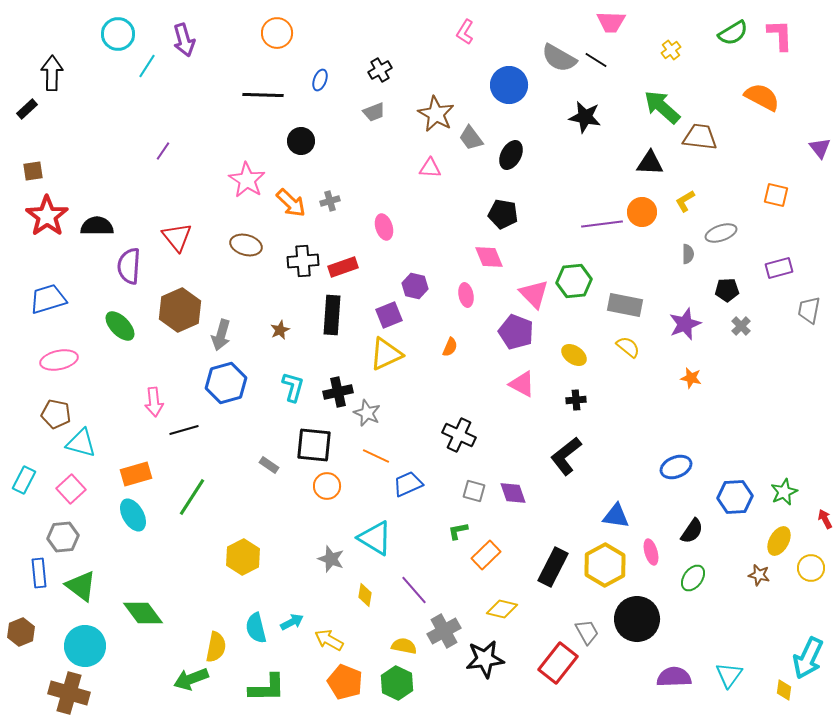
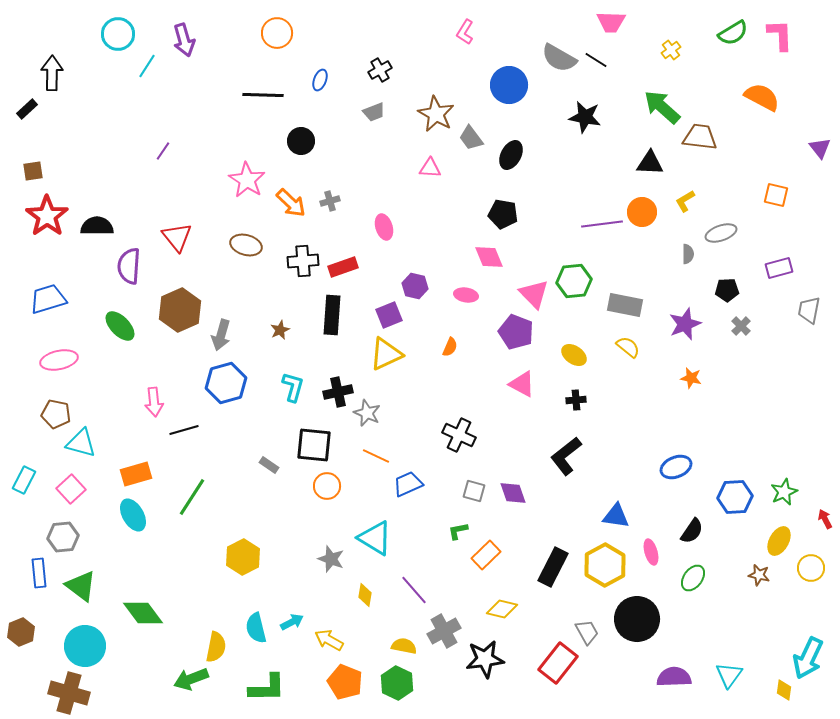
pink ellipse at (466, 295): rotated 70 degrees counterclockwise
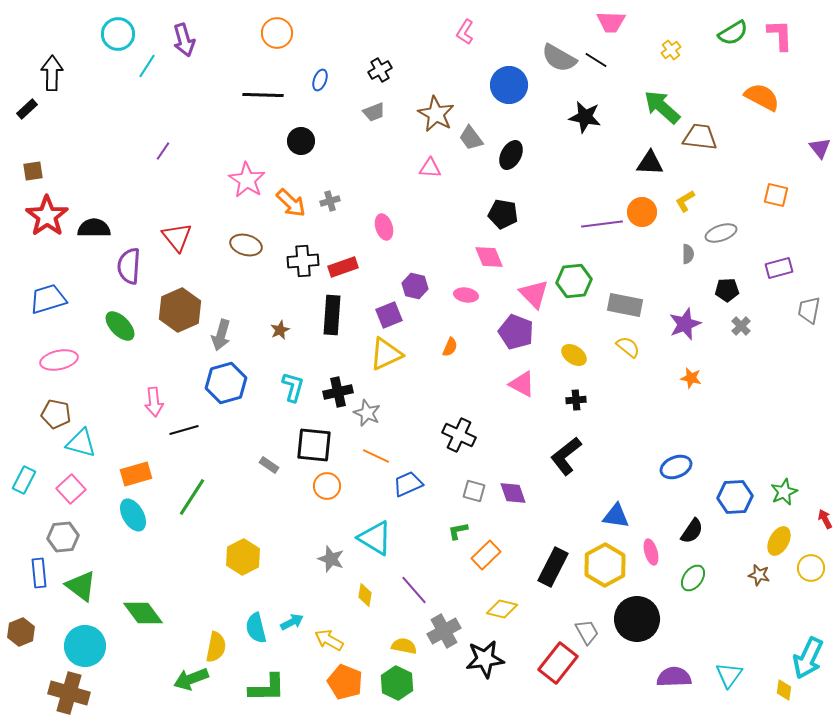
black semicircle at (97, 226): moved 3 px left, 2 px down
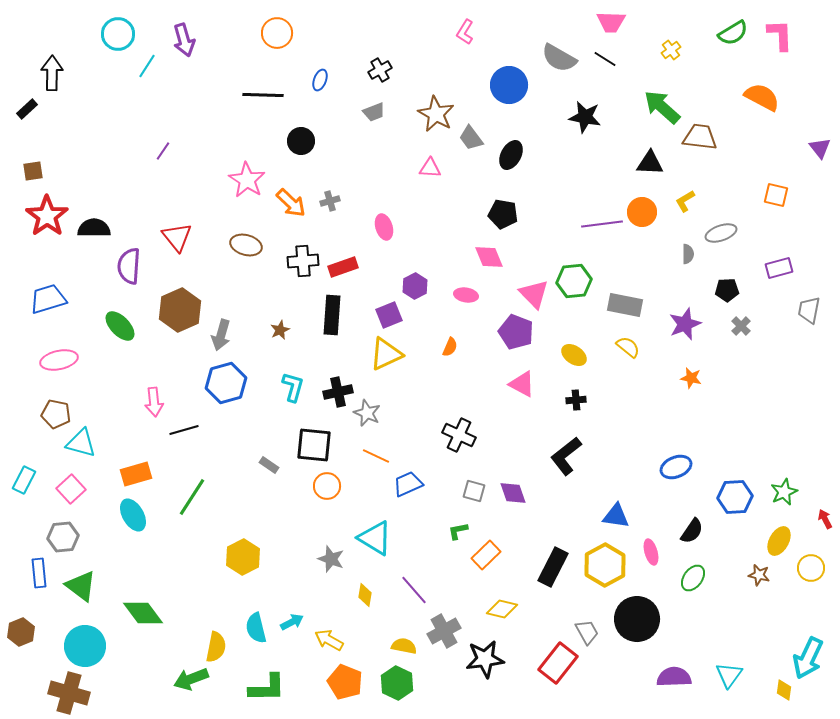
black line at (596, 60): moved 9 px right, 1 px up
purple hexagon at (415, 286): rotated 20 degrees clockwise
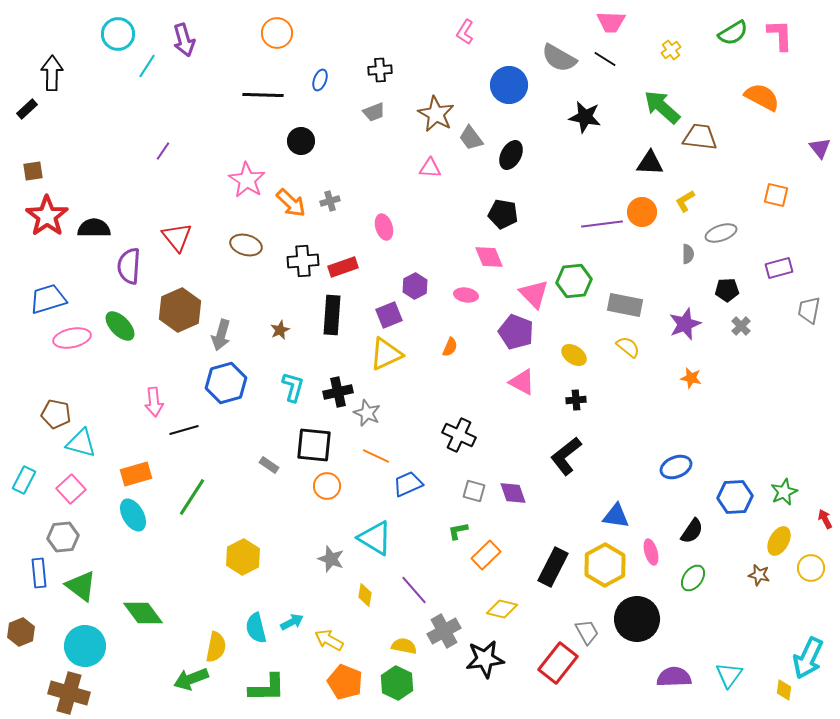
black cross at (380, 70): rotated 25 degrees clockwise
pink ellipse at (59, 360): moved 13 px right, 22 px up
pink triangle at (522, 384): moved 2 px up
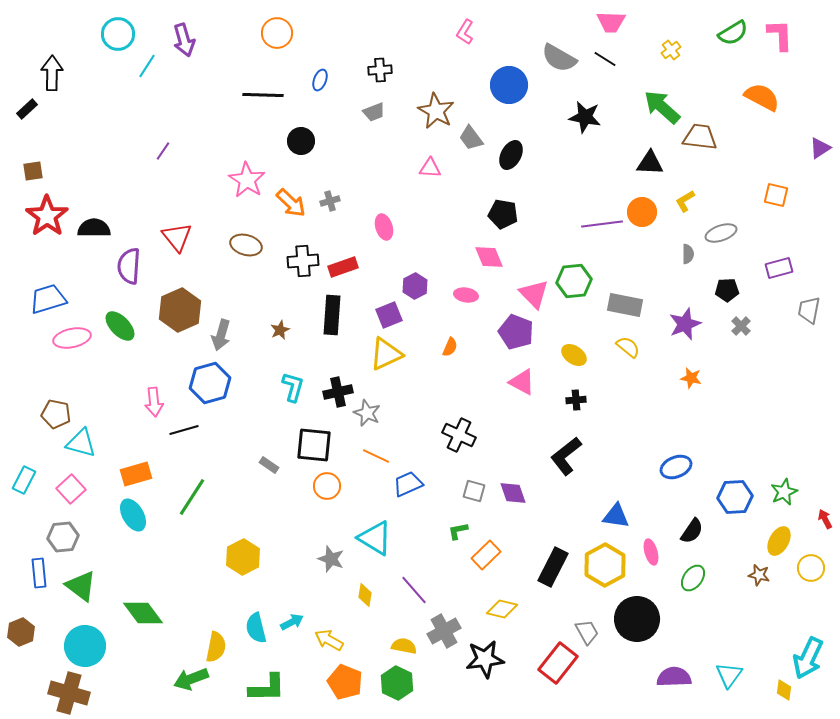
brown star at (436, 114): moved 3 px up
purple triangle at (820, 148): rotated 35 degrees clockwise
blue hexagon at (226, 383): moved 16 px left
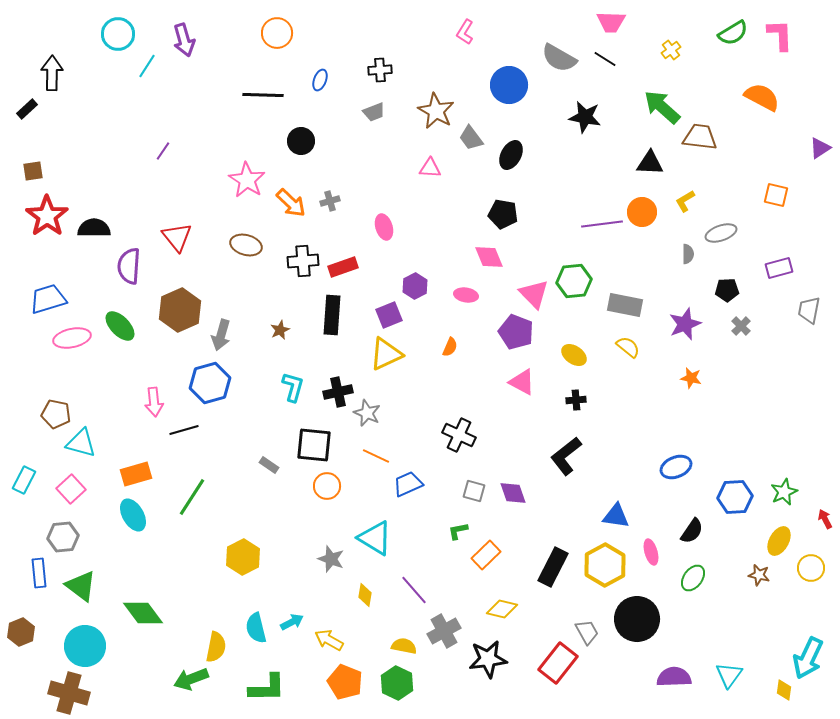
black star at (485, 659): moved 3 px right
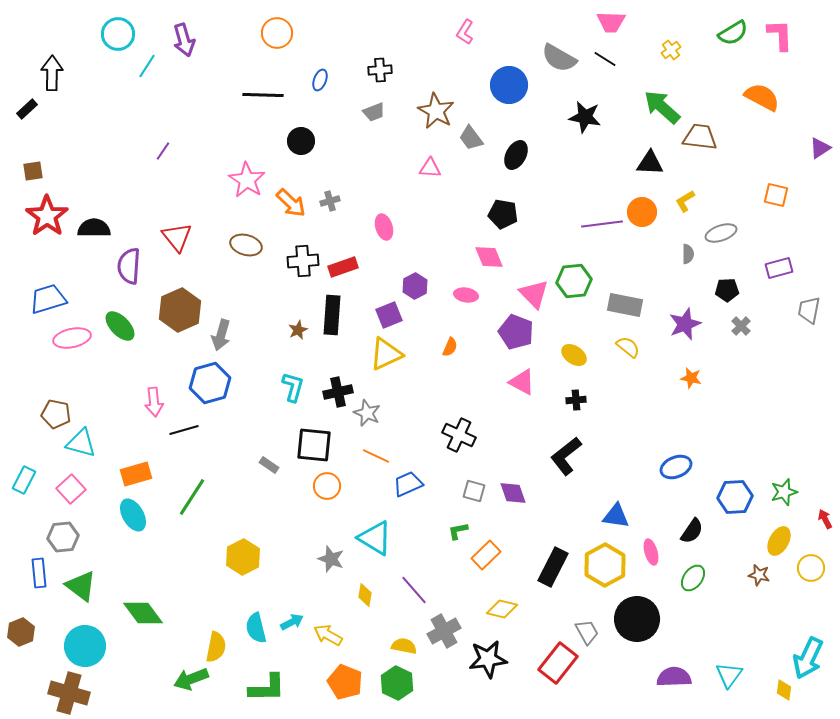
black ellipse at (511, 155): moved 5 px right
brown star at (280, 330): moved 18 px right
green star at (784, 492): rotated 8 degrees clockwise
yellow arrow at (329, 640): moved 1 px left, 5 px up
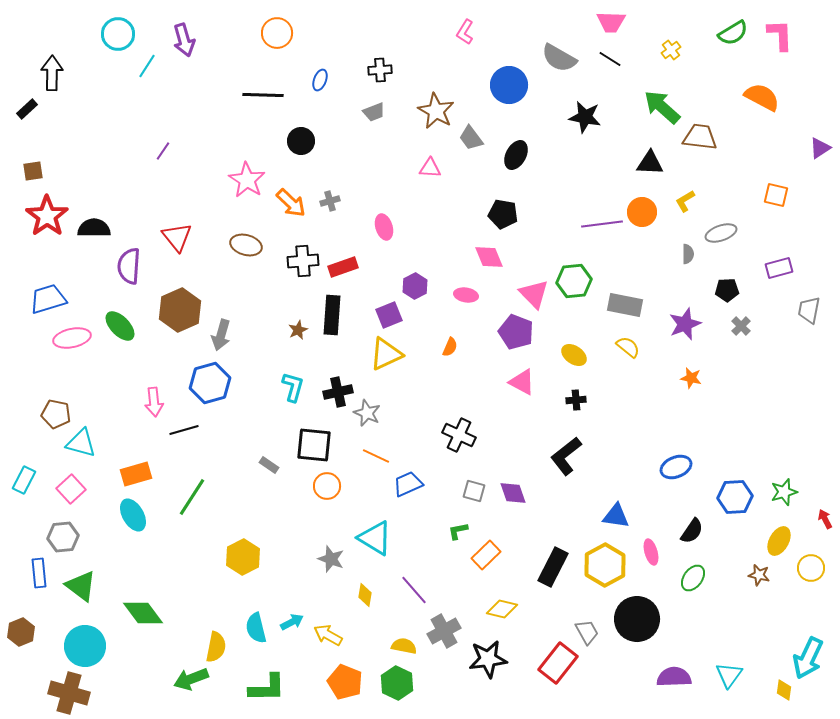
black line at (605, 59): moved 5 px right
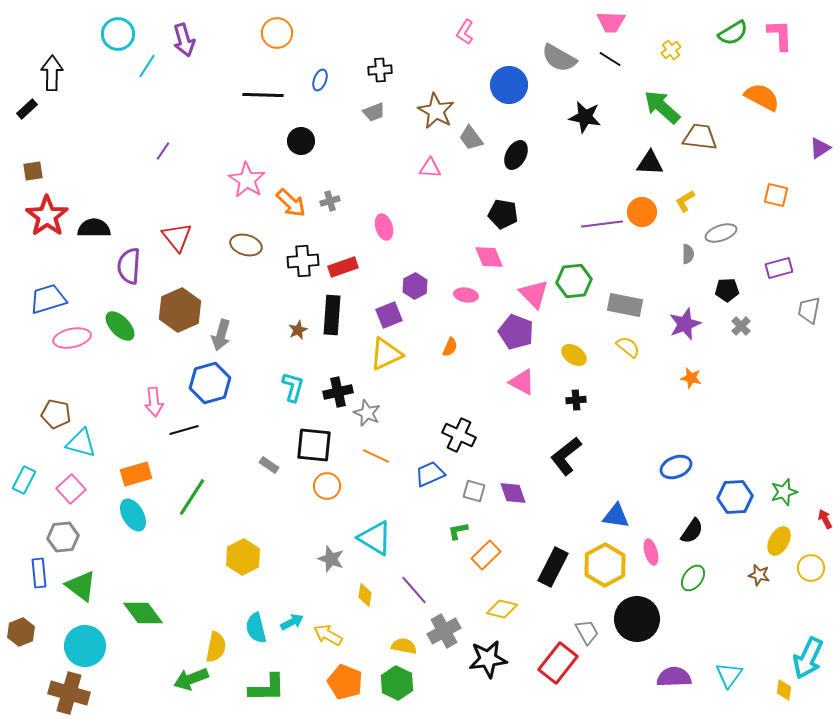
blue trapezoid at (408, 484): moved 22 px right, 10 px up
